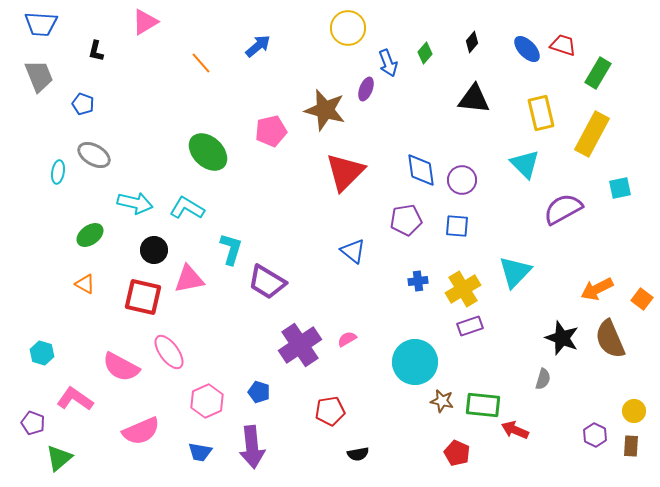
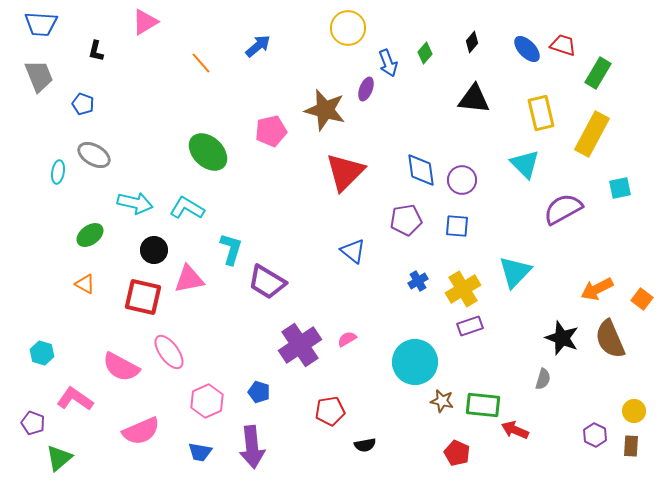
blue cross at (418, 281): rotated 24 degrees counterclockwise
black semicircle at (358, 454): moved 7 px right, 9 px up
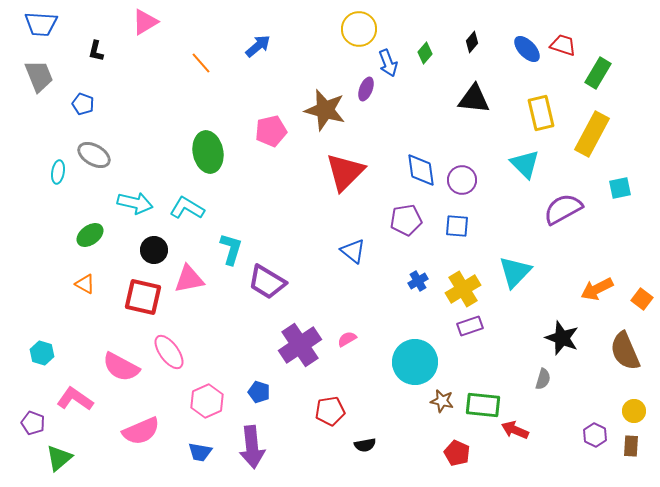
yellow circle at (348, 28): moved 11 px right, 1 px down
green ellipse at (208, 152): rotated 36 degrees clockwise
brown semicircle at (610, 339): moved 15 px right, 12 px down
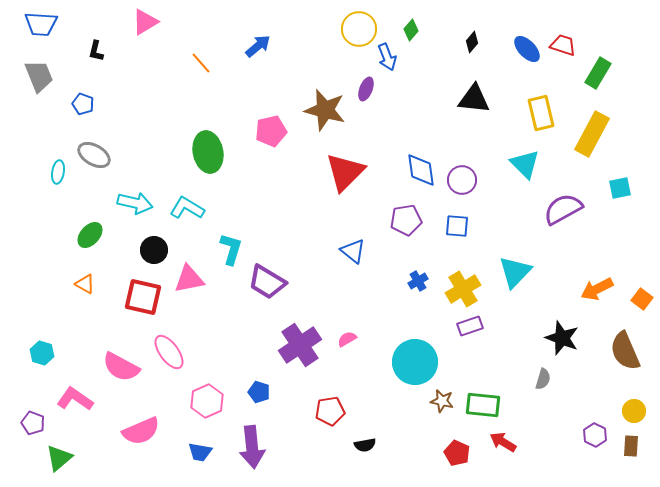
green diamond at (425, 53): moved 14 px left, 23 px up
blue arrow at (388, 63): moved 1 px left, 6 px up
green ellipse at (90, 235): rotated 12 degrees counterclockwise
red arrow at (515, 430): moved 12 px left, 12 px down; rotated 8 degrees clockwise
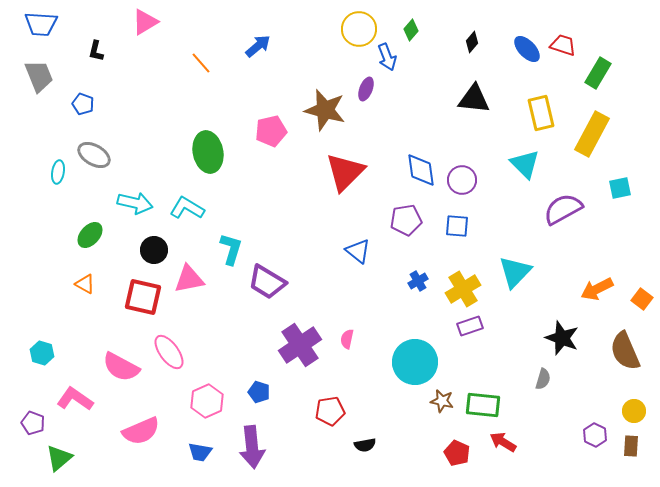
blue triangle at (353, 251): moved 5 px right
pink semicircle at (347, 339): rotated 48 degrees counterclockwise
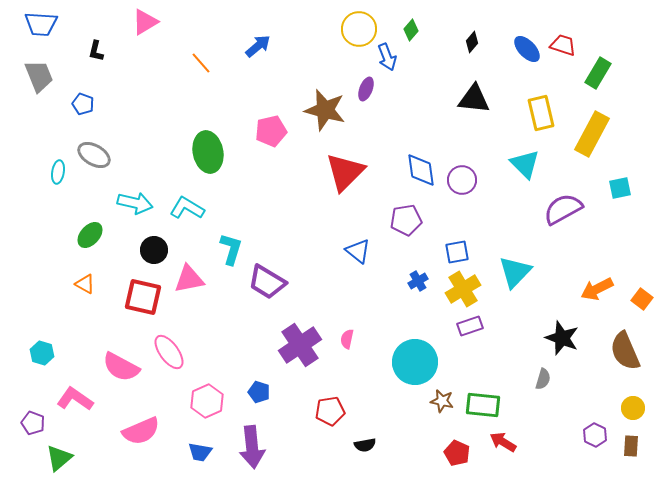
blue square at (457, 226): moved 26 px down; rotated 15 degrees counterclockwise
yellow circle at (634, 411): moved 1 px left, 3 px up
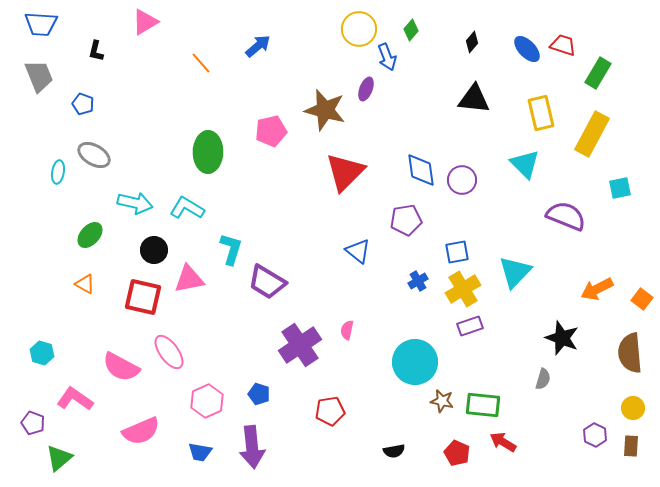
green ellipse at (208, 152): rotated 12 degrees clockwise
purple semicircle at (563, 209): moved 3 px right, 7 px down; rotated 51 degrees clockwise
pink semicircle at (347, 339): moved 9 px up
brown semicircle at (625, 351): moved 5 px right, 2 px down; rotated 18 degrees clockwise
blue pentagon at (259, 392): moved 2 px down
black semicircle at (365, 445): moved 29 px right, 6 px down
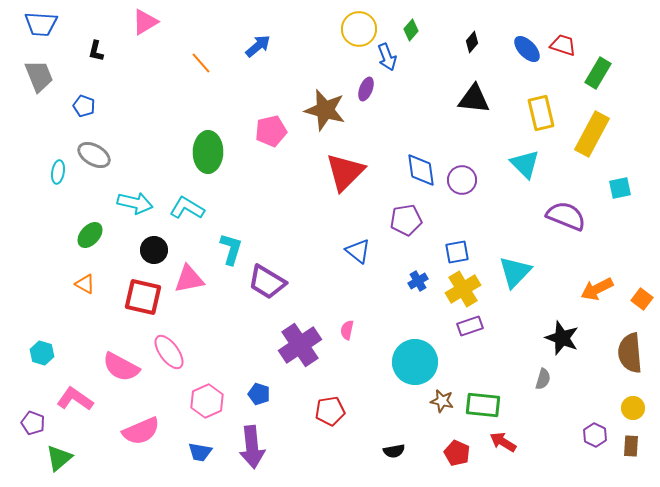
blue pentagon at (83, 104): moved 1 px right, 2 px down
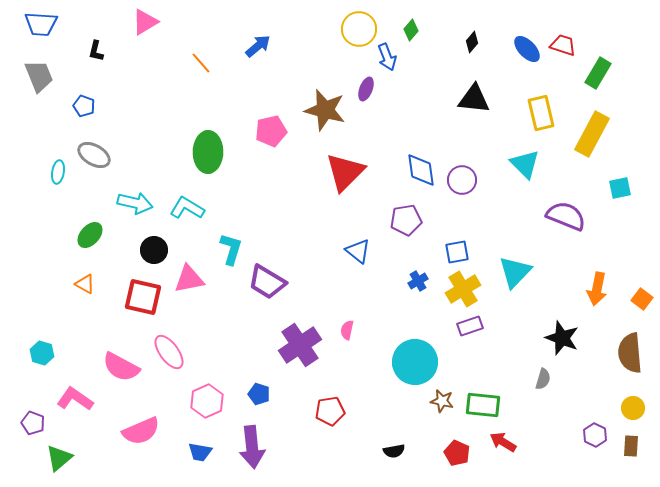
orange arrow at (597, 289): rotated 52 degrees counterclockwise
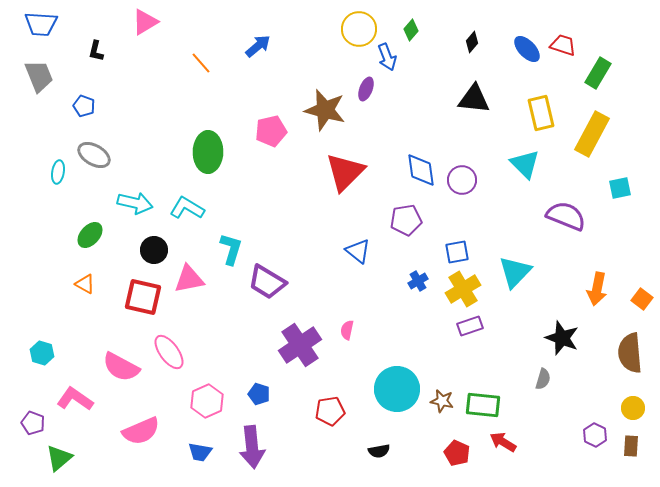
cyan circle at (415, 362): moved 18 px left, 27 px down
black semicircle at (394, 451): moved 15 px left
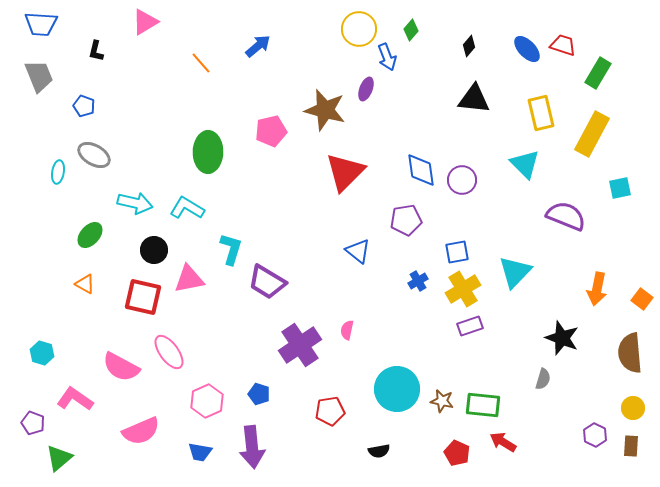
black diamond at (472, 42): moved 3 px left, 4 px down
